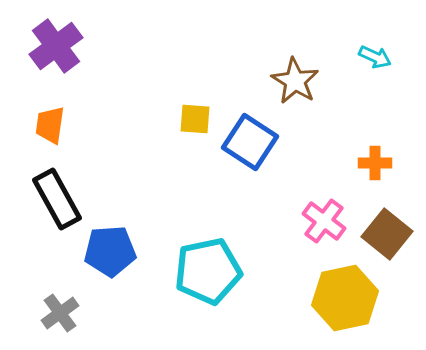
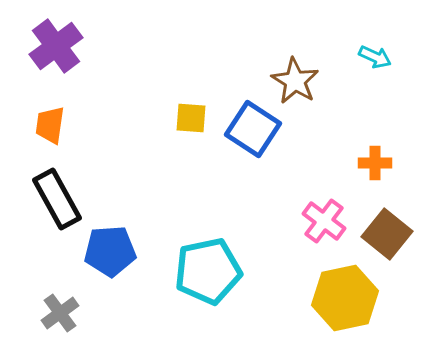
yellow square: moved 4 px left, 1 px up
blue square: moved 3 px right, 13 px up
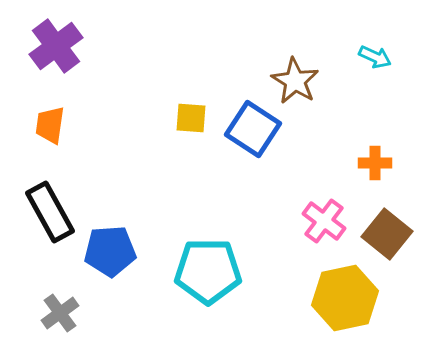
black rectangle: moved 7 px left, 13 px down
cyan pentagon: rotated 12 degrees clockwise
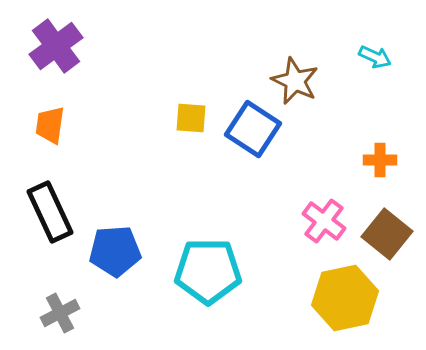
brown star: rotated 6 degrees counterclockwise
orange cross: moved 5 px right, 3 px up
black rectangle: rotated 4 degrees clockwise
blue pentagon: moved 5 px right
gray cross: rotated 9 degrees clockwise
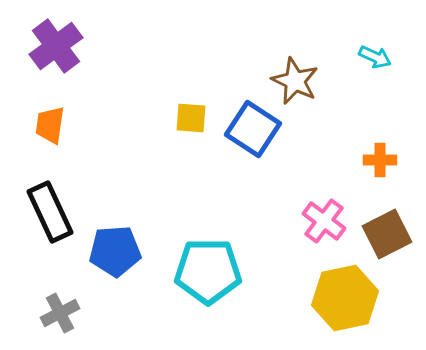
brown square: rotated 24 degrees clockwise
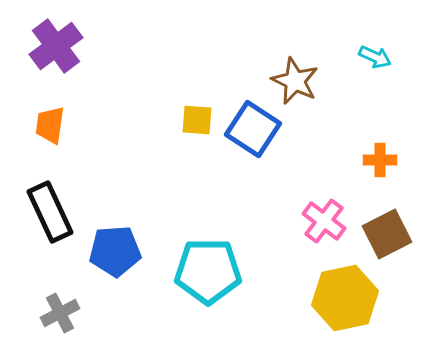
yellow square: moved 6 px right, 2 px down
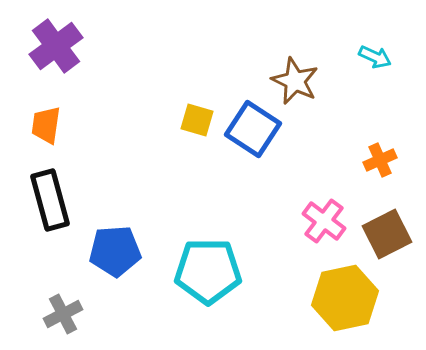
yellow square: rotated 12 degrees clockwise
orange trapezoid: moved 4 px left
orange cross: rotated 24 degrees counterclockwise
black rectangle: moved 12 px up; rotated 10 degrees clockwise
gray cross: moved 3 px right, 1 px down
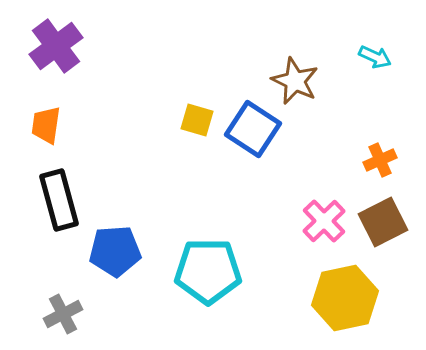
black rectangle: moved 9 px right
pink cross: rotated 9 degrees clockwise
brown square: moved 4 px left, 12 px up
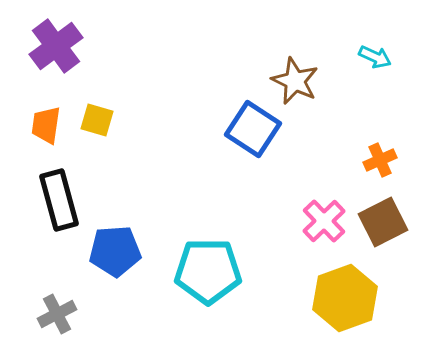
yellow square: moved 100 px left
yellow hexagon: rotated 8 degrees counterclockwise
gray cross: moved 6 px left
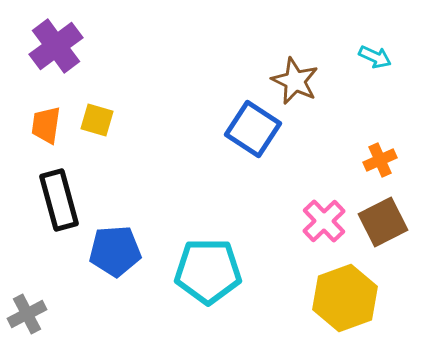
gray cross: moved 30 px left
